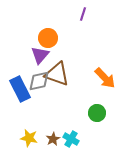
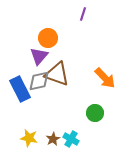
purple triangle: moved 1 px left, 1 px down
green circle: moved 2 px left
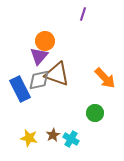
orange circle: moved 3 px left, 3 px down
gray diamond: moved 1 px up
brown star: moved 4 px up
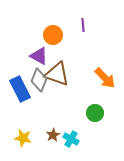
purple line: moved 11 px down; rotated 24 degrees counterclockwise
orange circle: moved 8 px right, 6 px up
purple triangle: rotated 42 degrees counterclockwise
gray diamond: rotated 55 degrees counterclockwise
yellow star: moved 6 px left
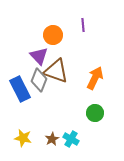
purple triangle: rotated 18 degrees clockwise
brown triangle: moved 1 px left, 3 px up
orange arrow: moved 10 px left; rotated 110 degrees counterclockwise
brown star: moved 1 px left, 4 px down
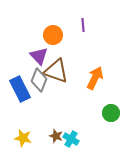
green circle: moved 16 px right
brown star: moved 4 px right, 3 px up; rotated 24 degrees counterclockwise
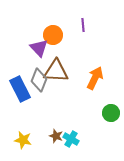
purple triangle: moved 8 px up
brown triangle: rotated 16 degrees counterclockwise
yellow star: moved 2 px down
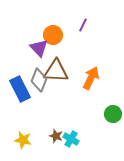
purple line: rotated 32 degrees clockwise
orange arrow: moved 4 px left
green circle: moved 2 px right, 1 px down
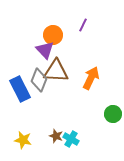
purple triangle: moved 6 px right, 2 px down
